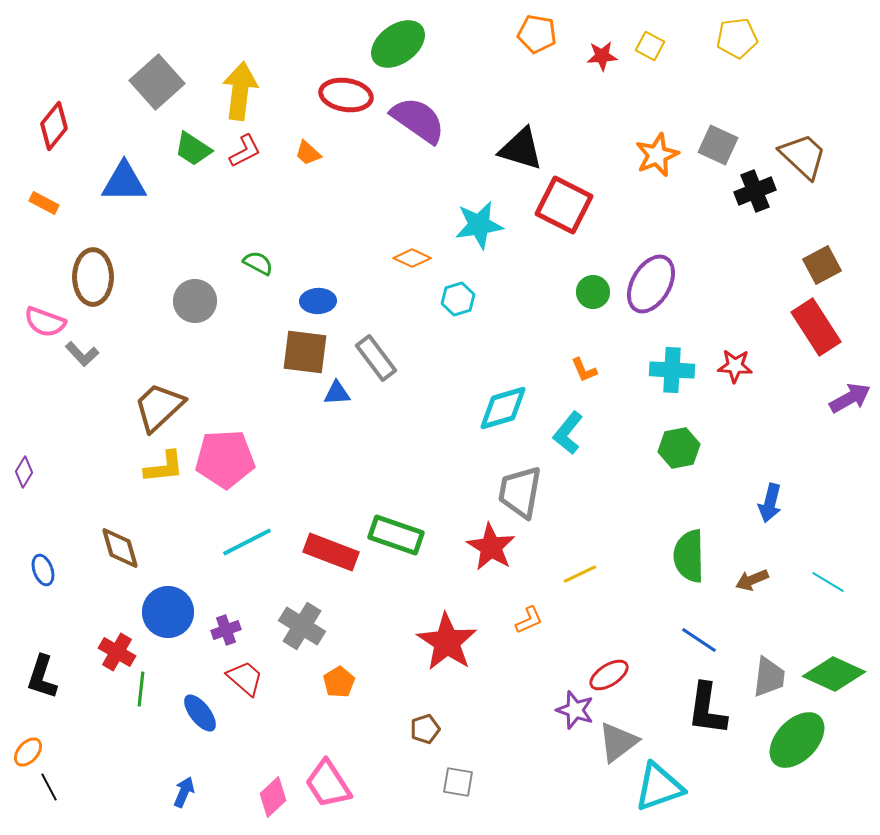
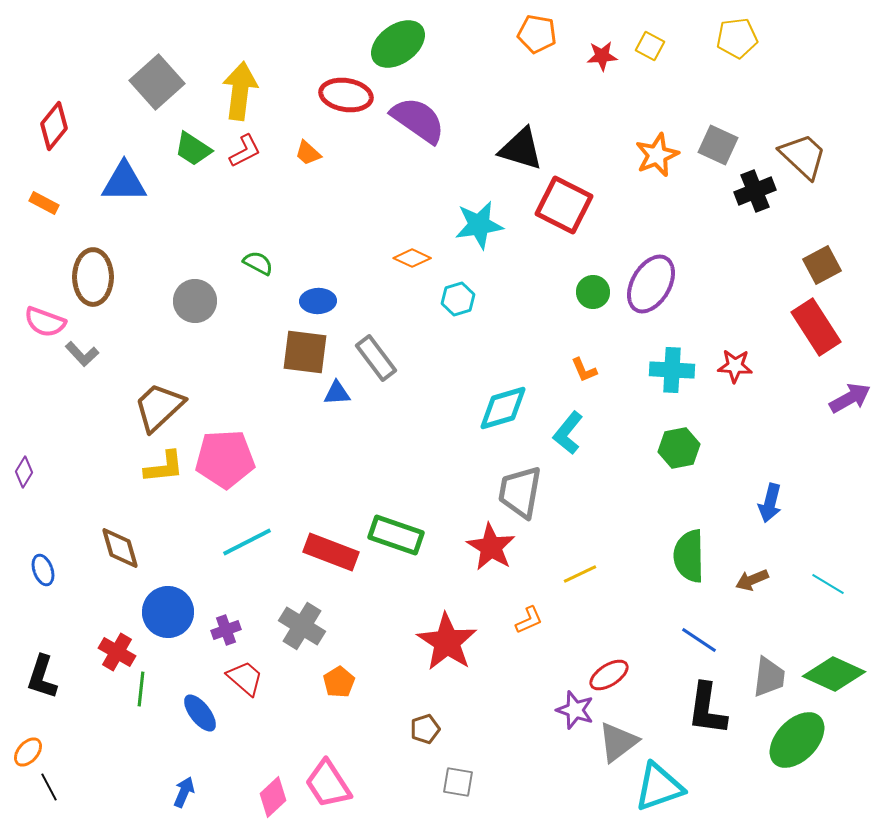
cyan line at (828, 582): moved 2 px down
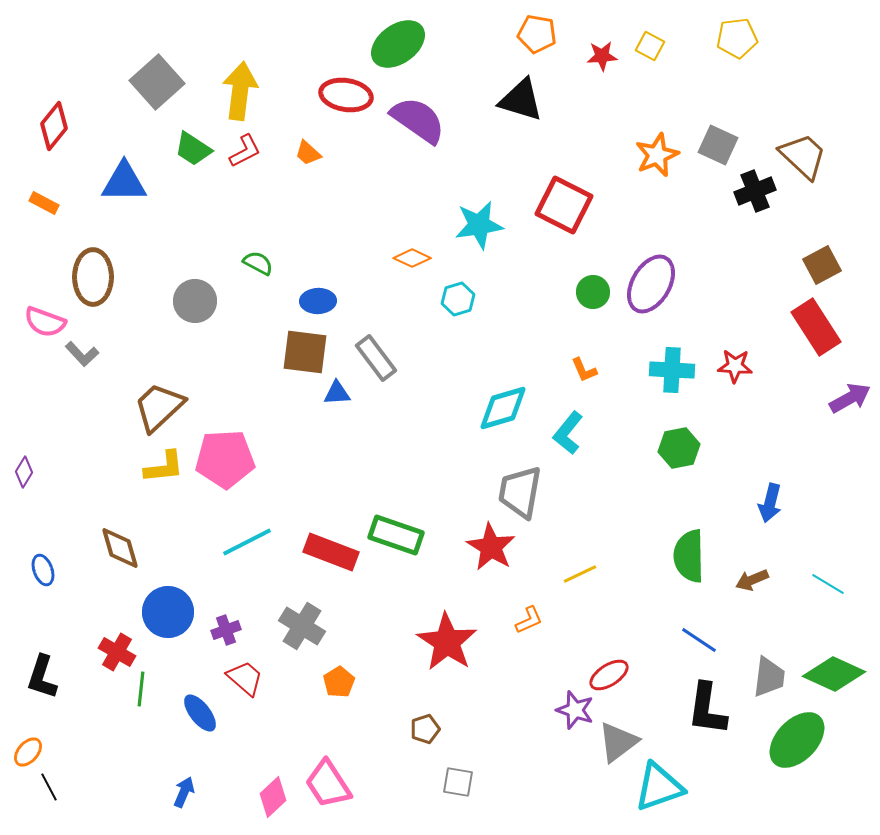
black triangle at (521, 149): moved 49 px up
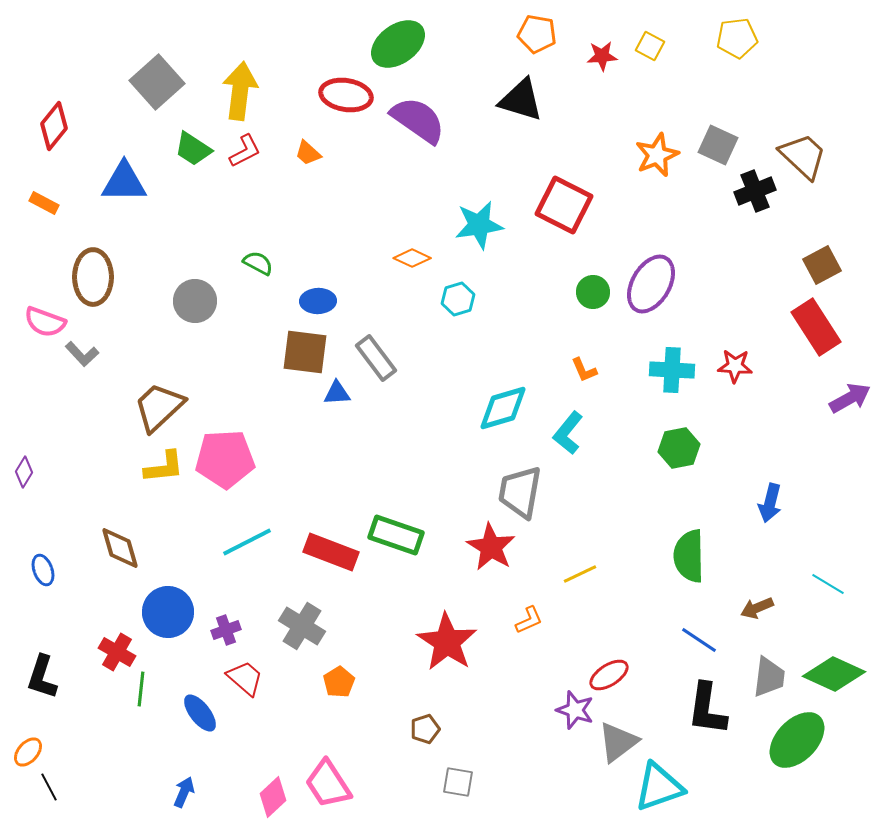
brown arrow at (752, 580): moved 5 px right, 28 px down
